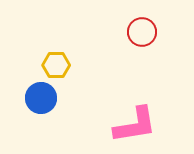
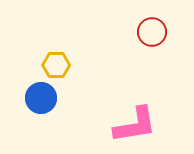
red circle: moved 10 px right
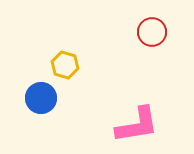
yellow hexagon: moved 9 px right; rotated 16 degrees clockwise
pink L-shape: moved 2 px right
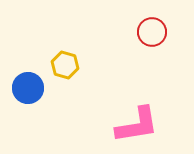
blue circle: moved 13 px left, 10 px up
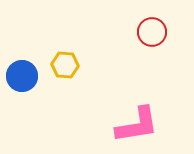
yellow hexagon: rotated 12 degrees counterclockwise
blue circle: moved 6 px left, 12 px up
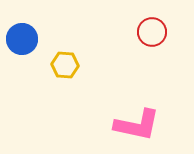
blue circle: moved 37 px up
pink L-shape: rotated 21 degrees clockwise
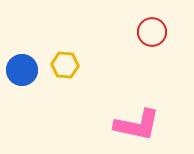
blue circle: moved 31 px down
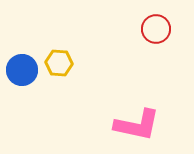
red circle: moved 4 px right, 3 px up
yellow hexagon: moved 6 px left, 2 px up
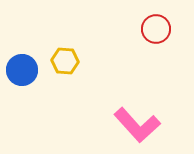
yellow hexagon: moved 6 px right, 2 px up
pink L-shape: rotated 36 degrees clockwise
